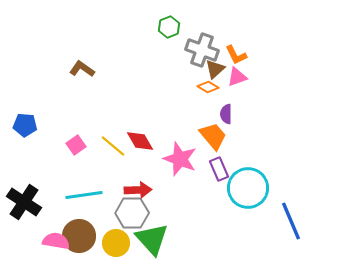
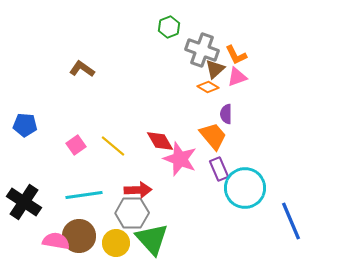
red diamond: moved 20 px right
cyan circle: moved 3 px left
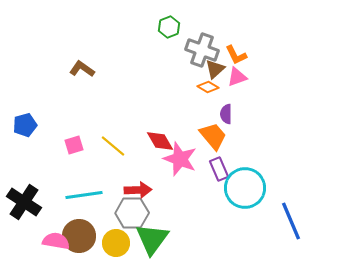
blue pentagon: rotated 20 degrees counterclockwise
pink square: moved 2 px left; rotated 18 degrees clockwise
green triangle: rotated 18 degrees clockwise
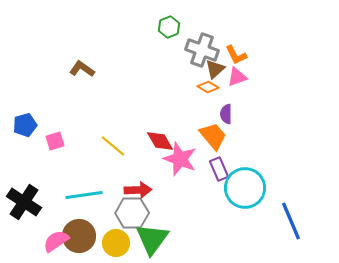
pink square: moved 19 px left, 4 px up
pink semicircle: rotated 44 degrees counterclockwise
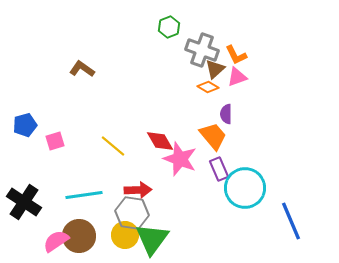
gray hexagon: rotated 8 degrees clockwise
yellow circle: moved 9 px right, 8 px up
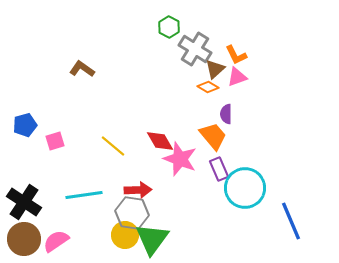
green hexagon: rotated 10 degrees counterclockwise
gray cross: moved 7 px left, 1 px up; rotated 12 degrees clockwise
brown circle: moved 55 px left, 3 px down
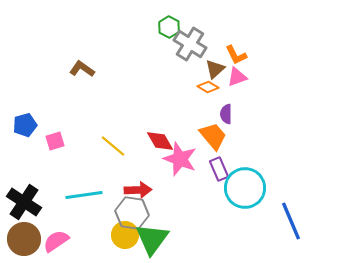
gray cross: moved 5 px left, 5 px up
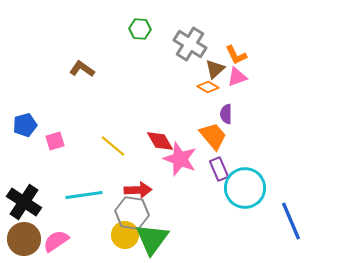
green hexagon: moved 29 px left, 2 px down; rotated 25 degrees counterclockwise
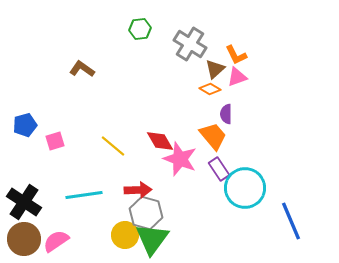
green hexagon: rotated 10 degrees counterclockwise
orange diamond: moved 2 px right, 2 px down
purple rectangle: rotated 10 degrees counterclockwise
gray hexagon: moved 14 px right; rotated 8 degrees clockwise
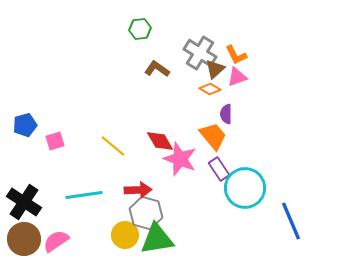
gray cross: moved 10 px right, 9 px down
brown L-shape: moved 75 px right
green triangle: moved 5 px right; rotated 45 degrees clockwise
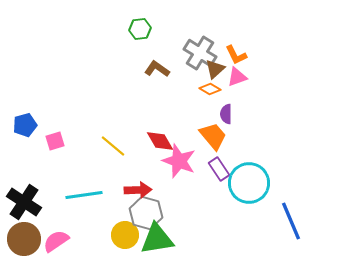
pink star: moved 1 px left, 2 px down
cyan circle: moved 4 px right, 5 px up
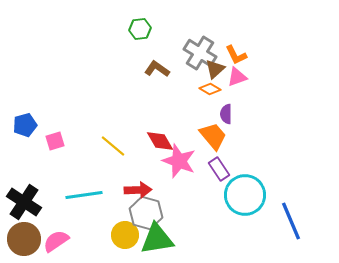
cyan circle: moved 4 px left, 12 px down
